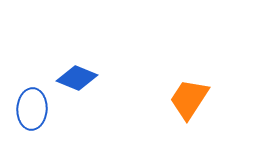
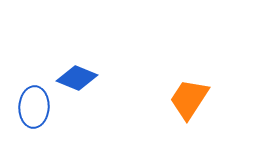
blue ellipse: moved 2 px right, 2 px up
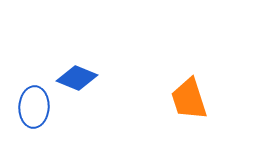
orange trapezoid: rotated 51 degrees counterclockwise
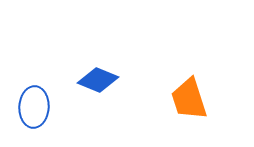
blue diamond: moved 21 px right, 2 px down
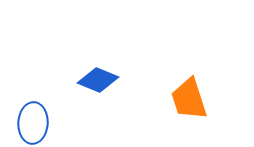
blue ellipse: moved 1 px left, 16 px down
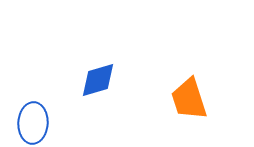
blue diamond: rotated 39 degrees counterclockwise
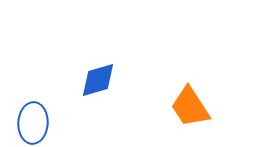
orange trapezoid: moved 1 px right, 8 px down; rotated 15 degrees counterclockwise
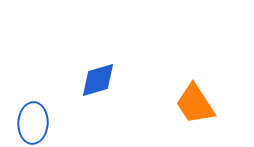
orange trapezoid: moved 5 px right, 3 px up
